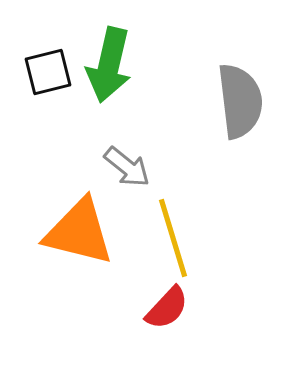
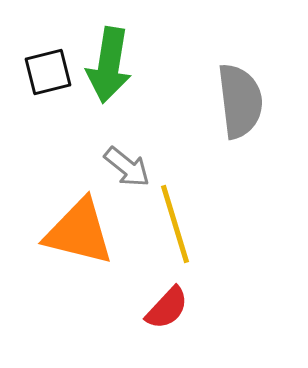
green arrow: rotated 4 degrees counterclockwise
yellow line: moved 2 px right, 14 px up
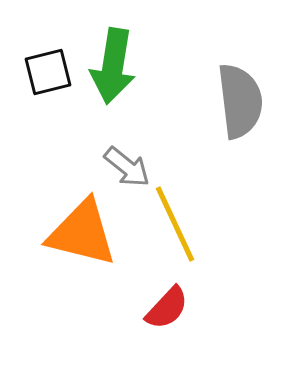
green arrow: moved 4 px right, 1 px down
yellow line: rotated 8 degrees counterclockwise
orange triangle: moved 3 px right, 1 px down
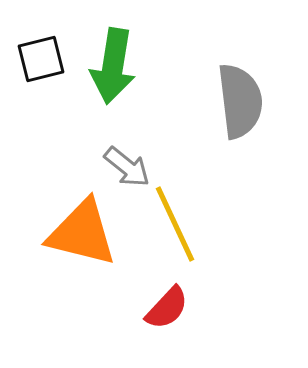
black square: moved 7 px left, 13 px up
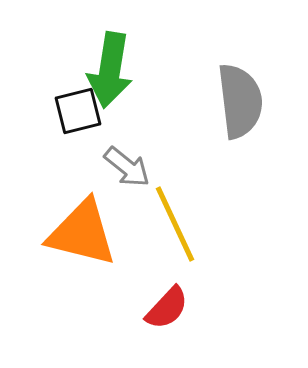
black square: moved 37 px right, 52 px down
green arrow: moved 3 px left, 4 px down
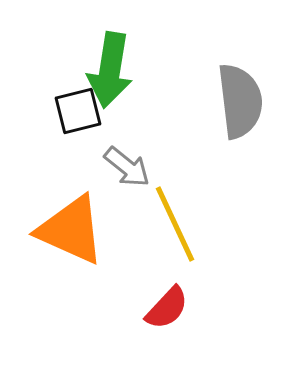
orange triangle: moved 11 px left, 3 px up; rotated 10 degrees clockwise
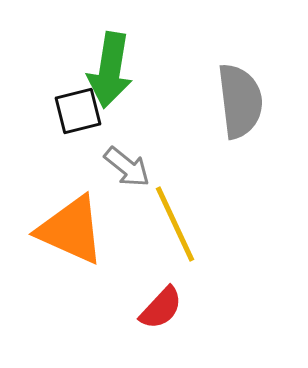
red semicircle: moved 6 px left
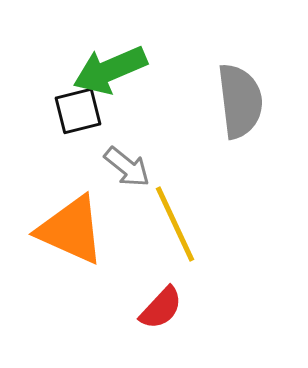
green arrow: rotated 58 degrees clockwise
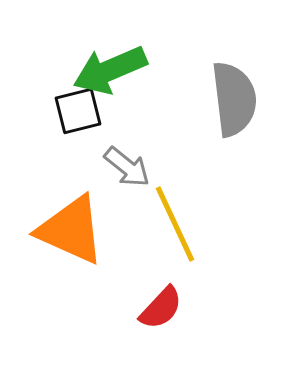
gray semicircle: moved 6 px left, 2 px up
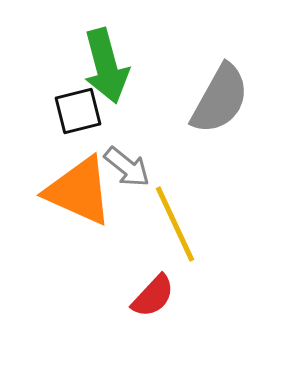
green arrow: moved 4 px left, 4 px up; rotated 82 degrees counterclockwise
gray semicircle: moved 14 px left; rotated 36 degrees clockwise
orange triangle: moved 8 px right, 39 px up
red semicircle: moved 8 px left, 12 px up
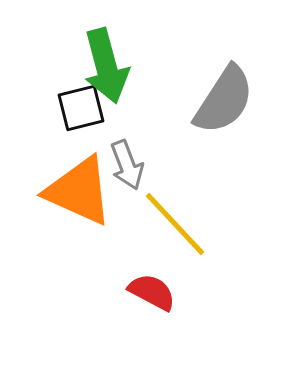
gray semicircle: moved 4 px right, 1 px down; rotated 4 degrees clockwise
black square: moved 3 px right, 3 px up
gray arrow: moved 2 px up; rotated 30 degrees clockwise
yellow line: rotated 18 degrees counterclockwise
red semicircle: moved 1 px left, 4 px up; rotated 105 degrees counterclockwise
